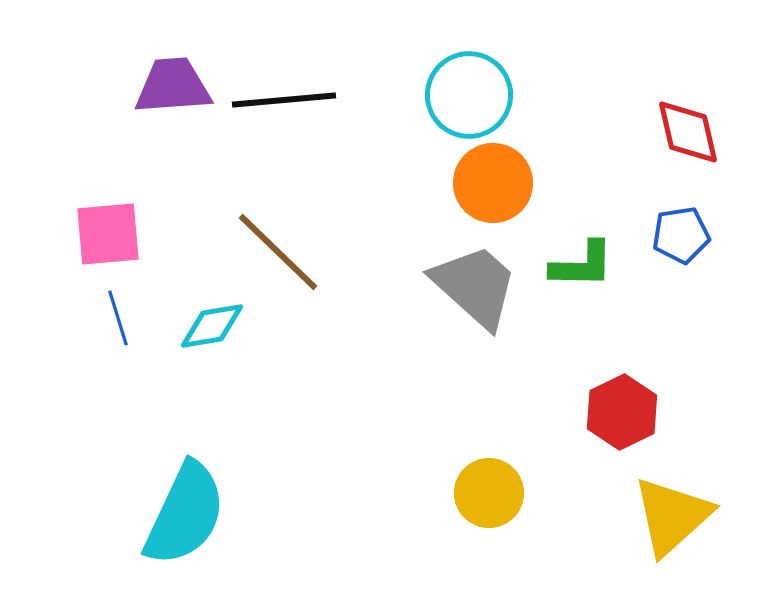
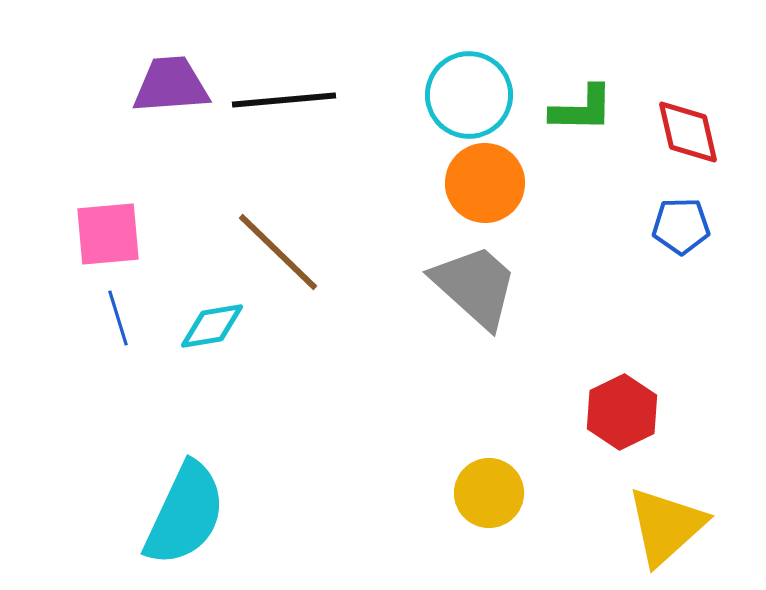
purple trapezoid: moved 2 px left, 1 px up
orange circle: moved 8 px left
blue pentagon: moved 9 px up; rotated 8 degrees clockwise
green L-shape: moved 156 px up
yellow triangle: moved 6 px left, 10 px down
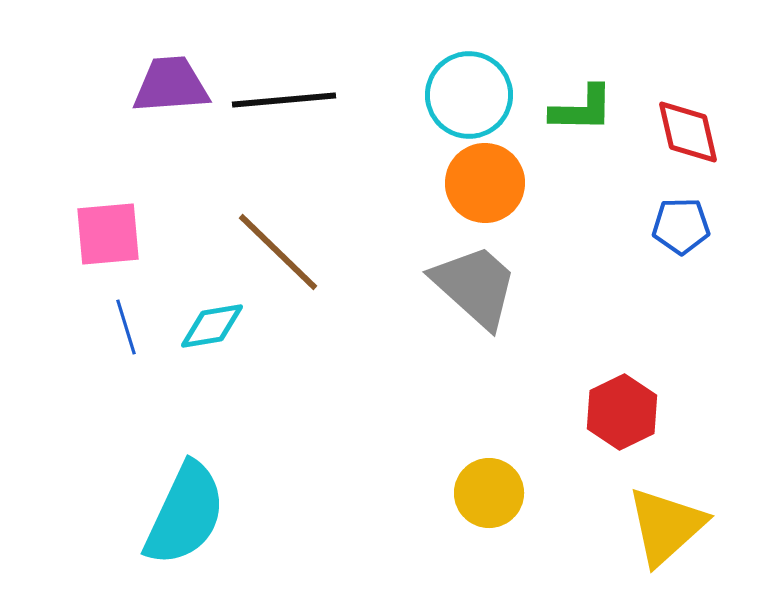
blue line: moved 8 px right, 9 px down
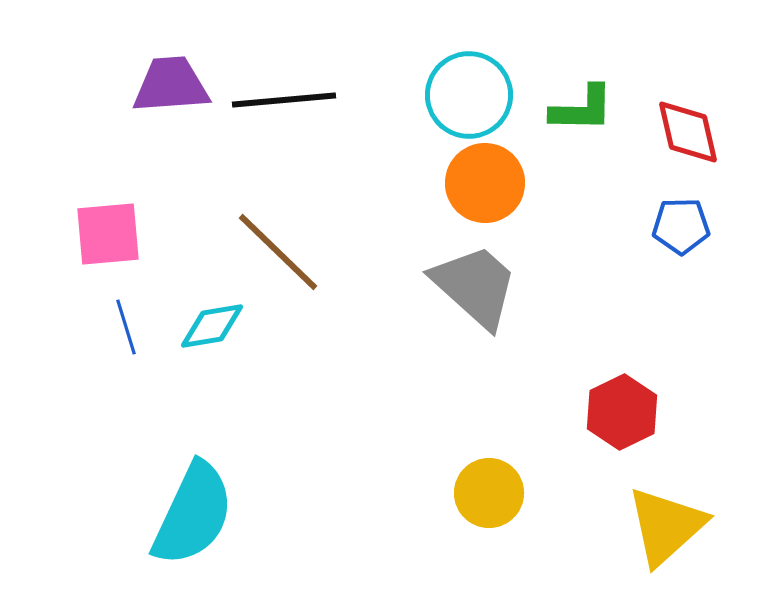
cyan semicircle: moved 8 px right
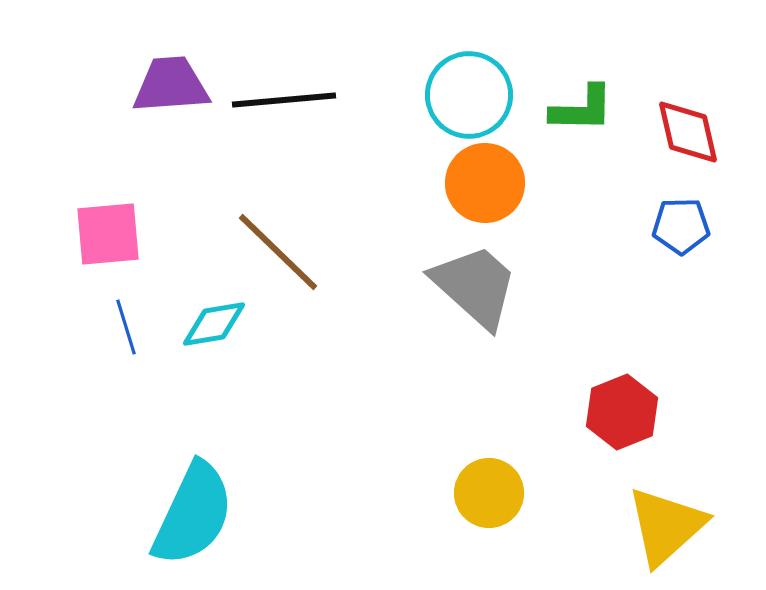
cyan diamond: moved 2 px right, 2 px up
red hexagon: rotated 4 degrees clockwise
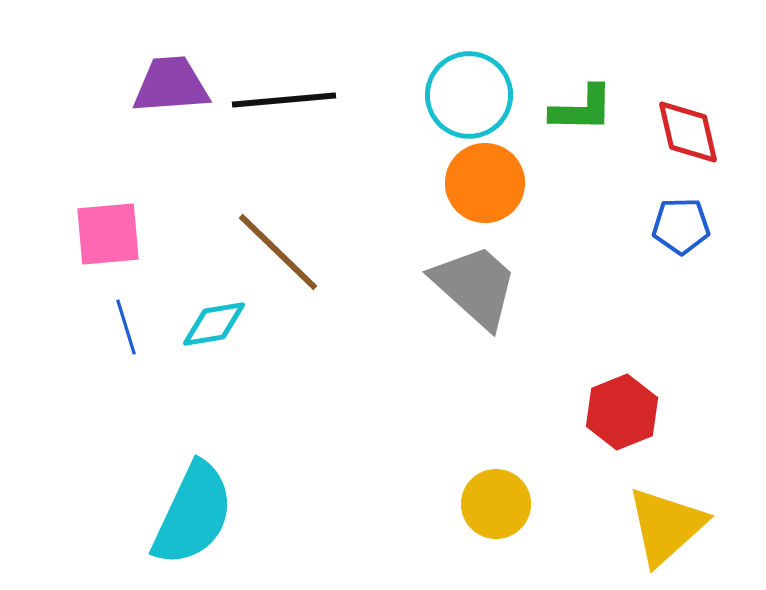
yellow circle: moved 7 px right, 11 px down
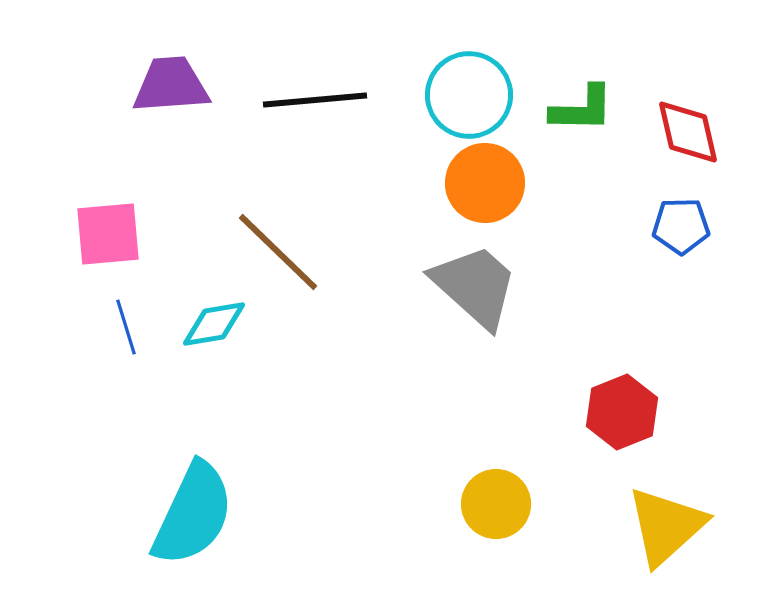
black line: moved 31 px right
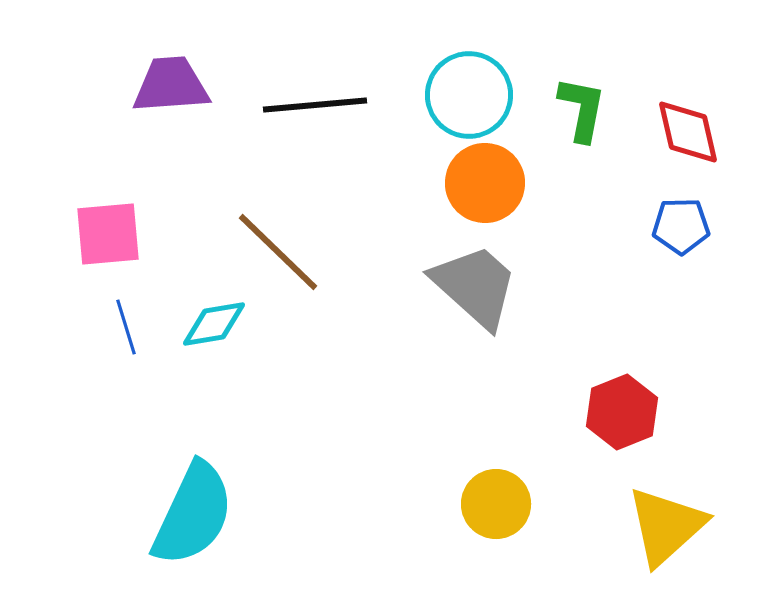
black line: moved 5 px down
green L-shape: rotated 80 degrees counterclockwise
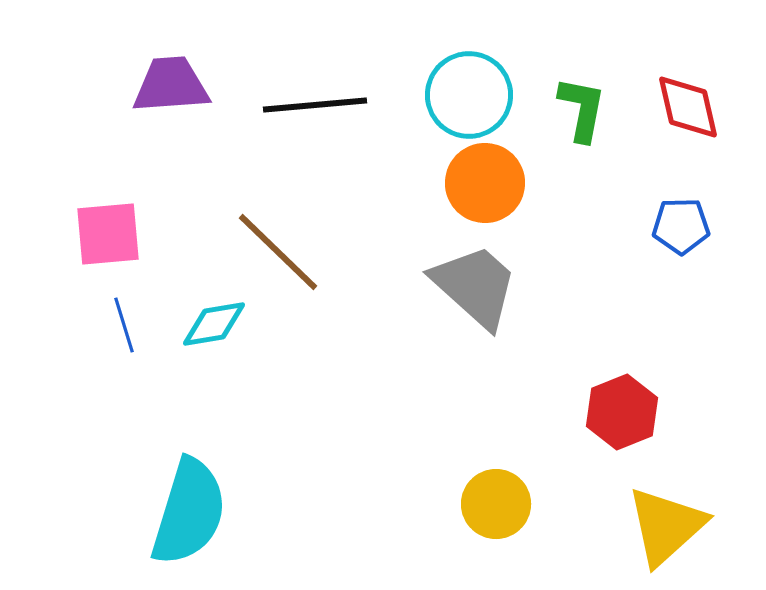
red diamond: moved 25 px up
blue line: moved 2 px left, 2 px up
cyan semicircle: moved 4 px left, 2 px up; rotated 8 degrees counterclockwise
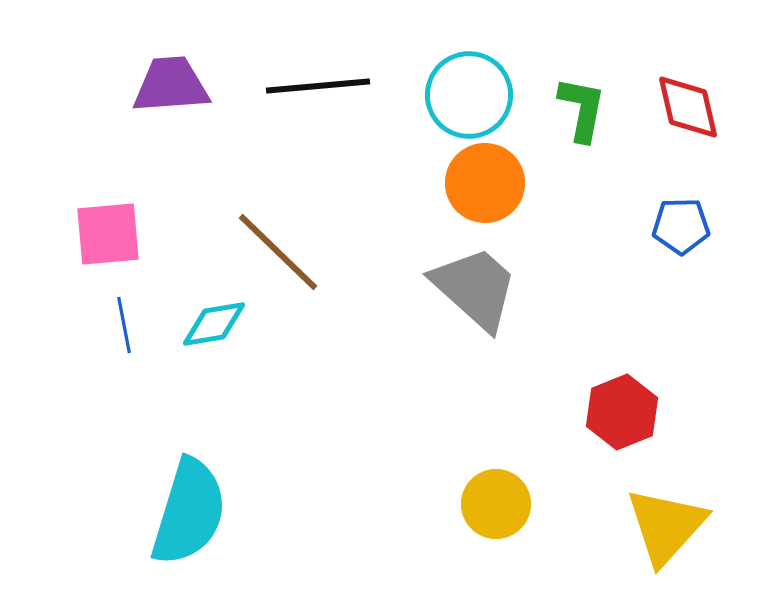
black line: moved 3 px right, 19 px up
gray trapezoid: moved 2 px down
blue line: rotated 6 degrees clockwise
yellow triangle: rotated 6 degrees counterclockwise
